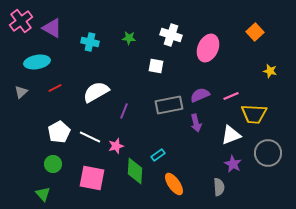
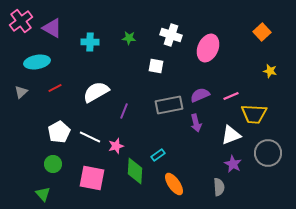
orange square: moved 7 px right
cyan cross: rotated 12 degrees counterclockwise
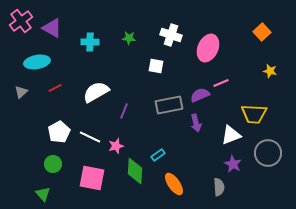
pink line: moved 10 px left, 13 px up
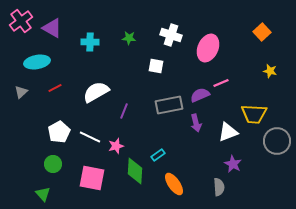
white triangle: moved 3 px left, 3 px up
gray circle: moved 9 px right, 12 px up
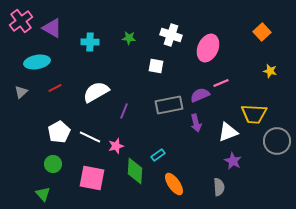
purple star: moved 3 px up
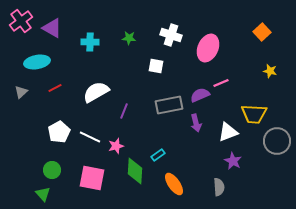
green circle: moved 1 px left, 6 px down
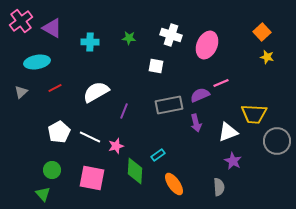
pink ellipse: moved 1 px left, 3 px up
yellow star: moved 3 px left, 14 px up
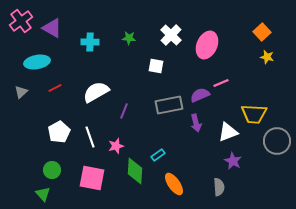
white cross: rotated 25 degrees clockwise
white line: rotated 45 degrees clockwise
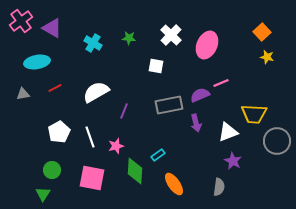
cyan cross: moved 3 px right, 1 px down; rotated 30 degrees clockwise
gray triangle: moved 2 px right, 2 px down; rotated 32 degrees clockwise
gray semicircle: rotated 12 degrees clockwise
green triangle: rotated 14 degrees clockwise
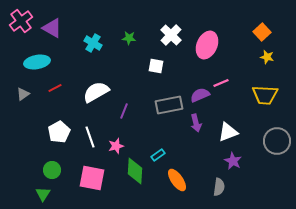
gray triangle: rotated 24 degrees counterclockwise
yellow trapezoid: moved 11 px right, 19 px up
orange ellipse: moved 3 px right, 4 px up
